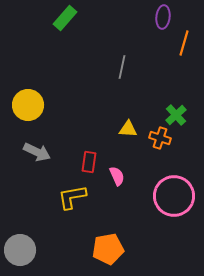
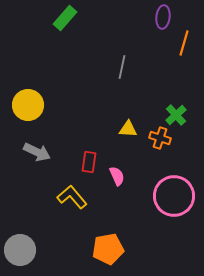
yellow L-shape: rotated 60 degrees clockwise
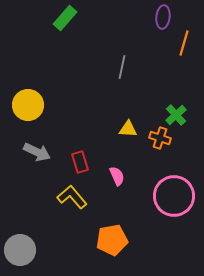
red rectangle: moved 9 px left; rotated 25 degrees counterclockwise
orange pentagon: moved 4 px right, 9 px up
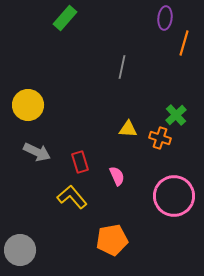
purple ellipse: moved 2 px right, 1 px down
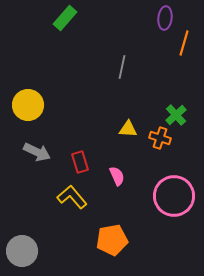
gray circle: moved 2 px right, 1 px down
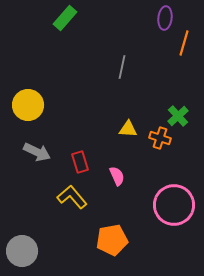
green cross: moved 2 px right, 1 px down
pink circle: moved 9 px down
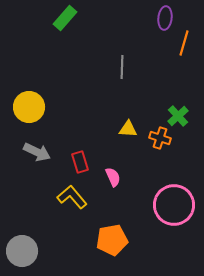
gray line: rotated 10 degrees counterclockwise
yellow circle: moved 1 px right, 2 px down
pink semicircle: moved 4 px left, 1 px down
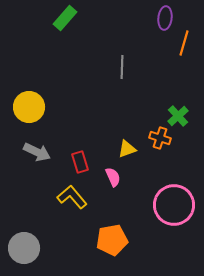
yellow triangle: moved 1 px left, 20 px down; rotated 24 degrees counterclockwise
gray circle: moved 2 px right, 3 px up
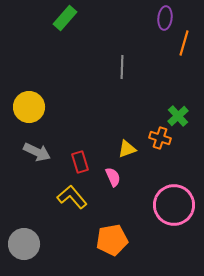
gray circle: moved 4 px up
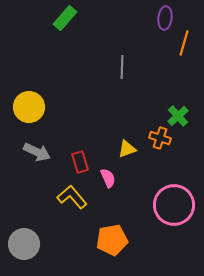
pink semicircle: moved 5 px left, 1 px down
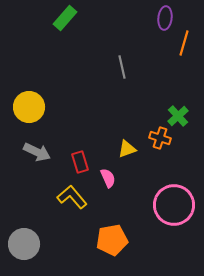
gray line: rotated 15 degrees counterclockwise
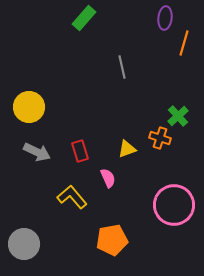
green rectangle: moved 19 px right
red rectangle: moved 11 px up
